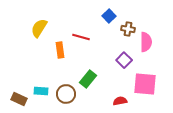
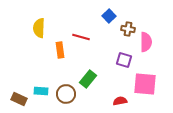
yellow semicircle: rotated 30 degrees counterclockwise
purple square: rotated 28 degrees counterclockwise
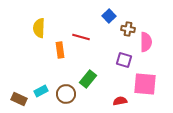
cyan rectangle: rotated 32 degrees counterclockwise
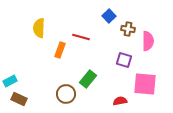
pink semicircle: moved 2 px right, 1 px up
orange rectangle: rotated 28 degrees clockwise
cyan rectangle: moved 31 px left, 10 px up
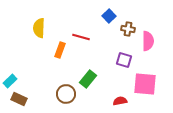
cyan rectangle: rotated 16 degrees counterclockwise
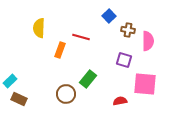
brown cross: moved 1 px down
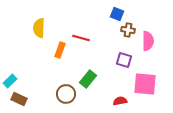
blue square: moved 8 px right, 2 px up; rotated 24 degrees counterclockwise
red line: moved 1 px down
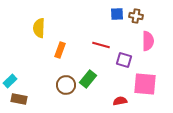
blue square: rotated 24 degrees counterclockwise
brown cross: moved 8 px right, 14 px up
red line: moved 20 px right, 7 px down
brown circle: moved 9 px up
brown rectangle: rotated 14 degrees counterclockwise
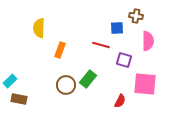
blue square: moved 14 px down
red semicircle: rotated 128 degrees clockwise
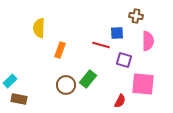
blue square: moved 5 px down
pink square: moved 2 px left
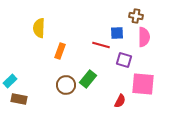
pink semicircle: moved 4 px left, 4 px up
orange rectangle: moved 1 px down
